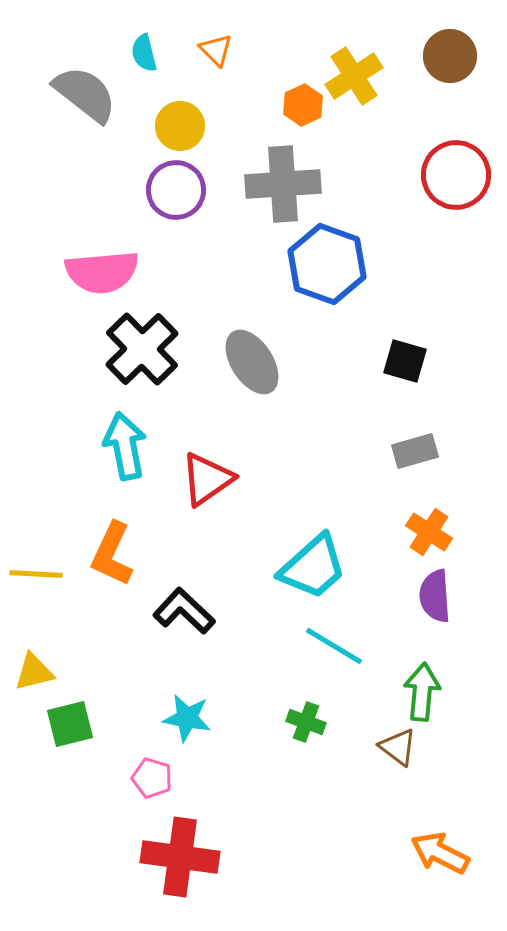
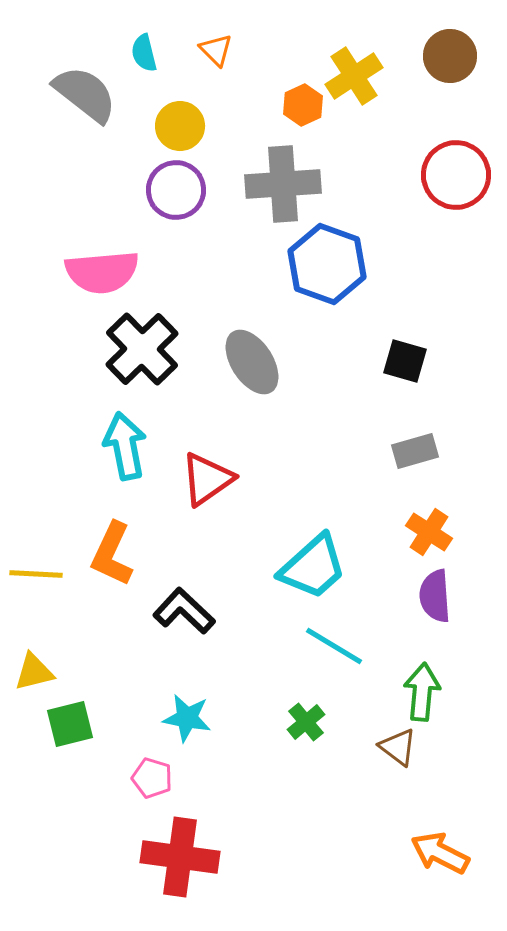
green cross: rotated 30 degrees clockwise
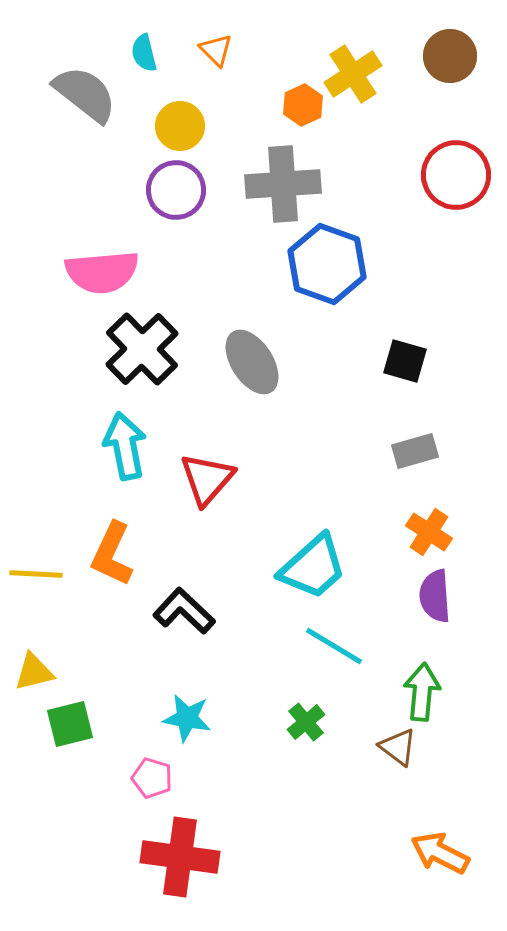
yellow cross: moved 1 px left, 2 px up
red triangle: rotated 14 degrees counterclockwise
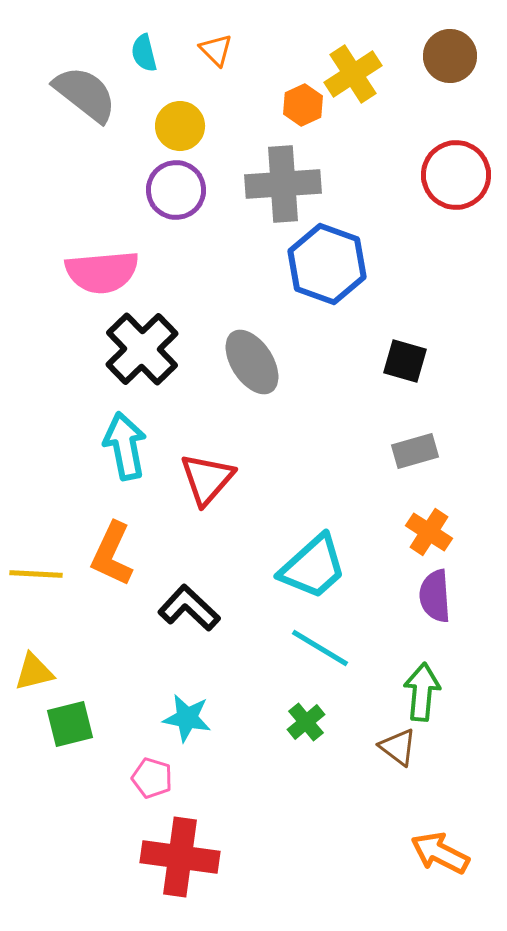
black L-shape: moved 5 px right, 3 px up
cyan line: moved 14 px left, 2 px down
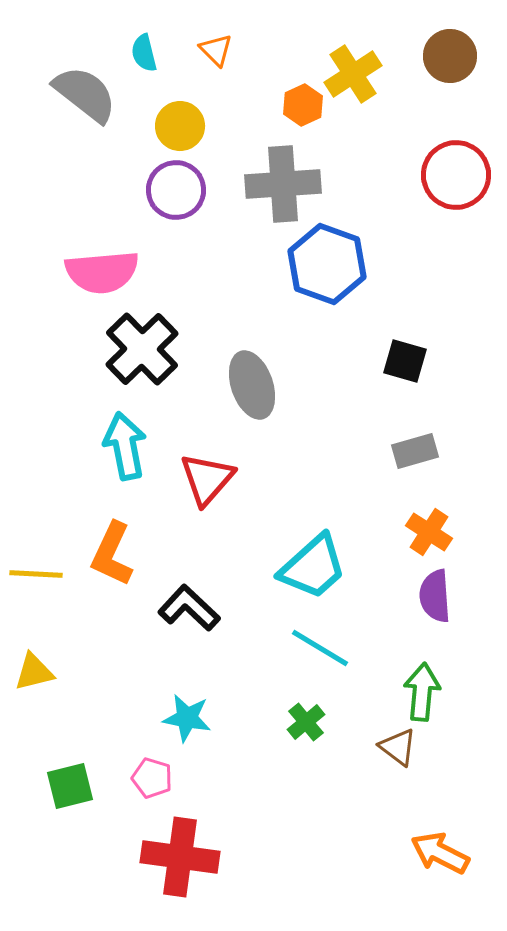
gray ellipse: moved 23 px down; rotated 14 degrees clockwise
green square: moved 62 px down
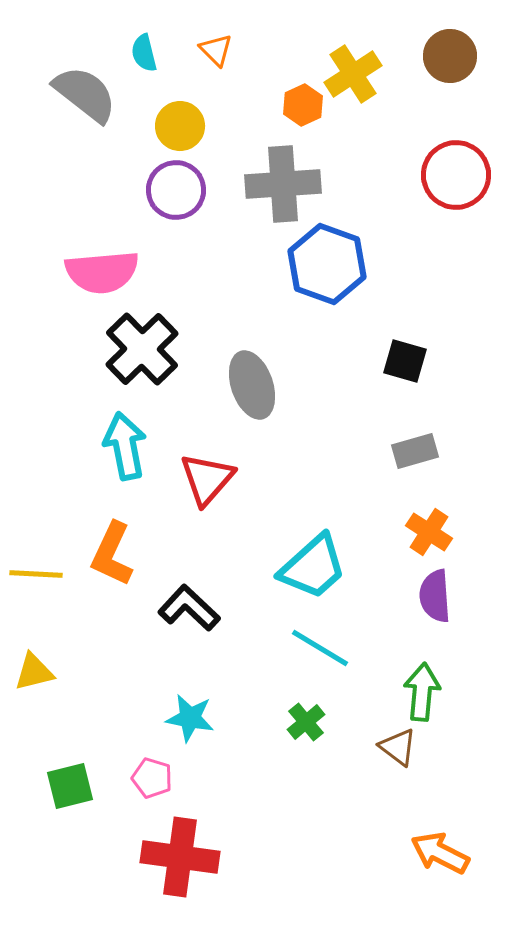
cyan star: moved 3 px right
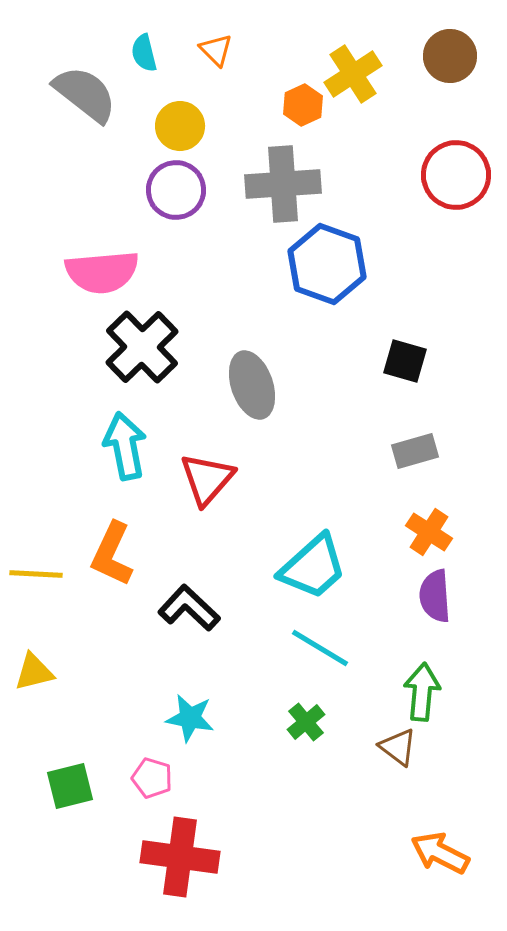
black cross: moved 2 px up
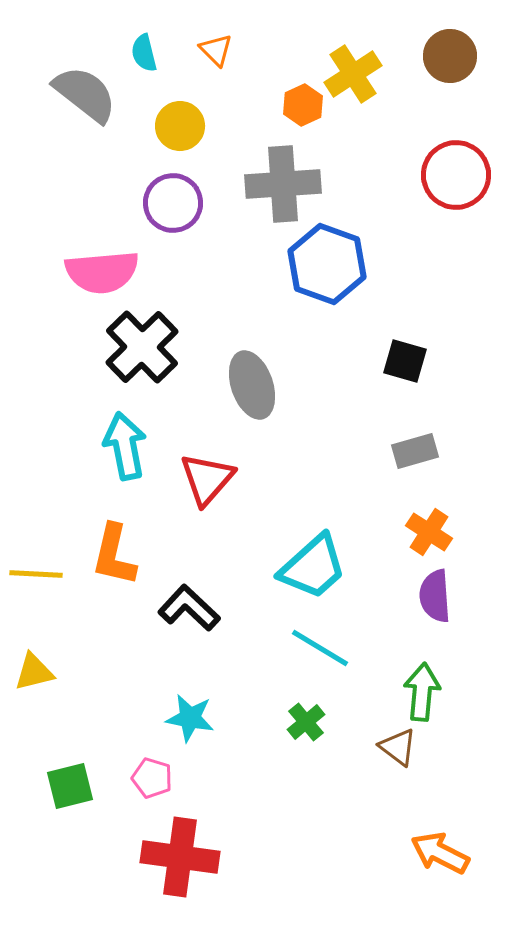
purple circle: moved 3 px left, 13 px down
orange L-shape: moved 2 px right, 1 px down; rotated 12 degrees counterclockwise
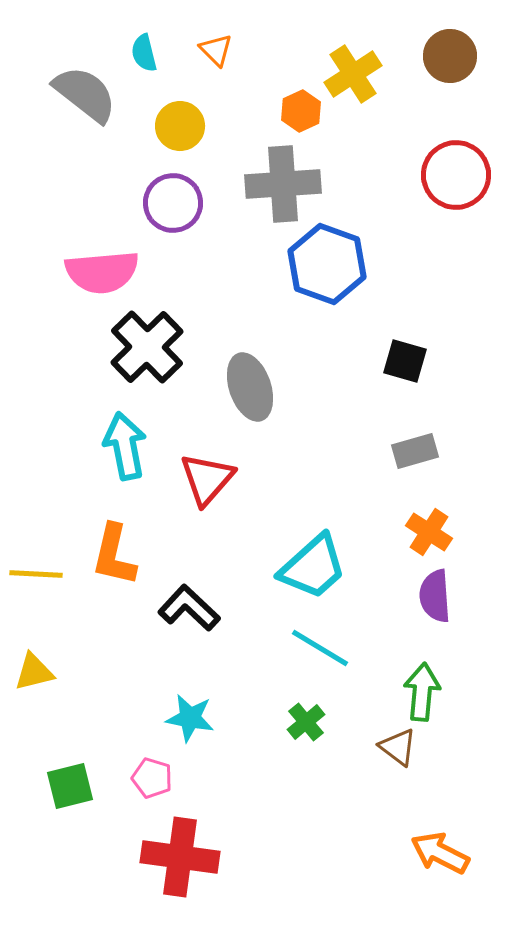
orange hexagon: moved 2 px left, 6 px down
black cross: moved 5 px right
gray ellipse: moved 2 px left, 2 px down
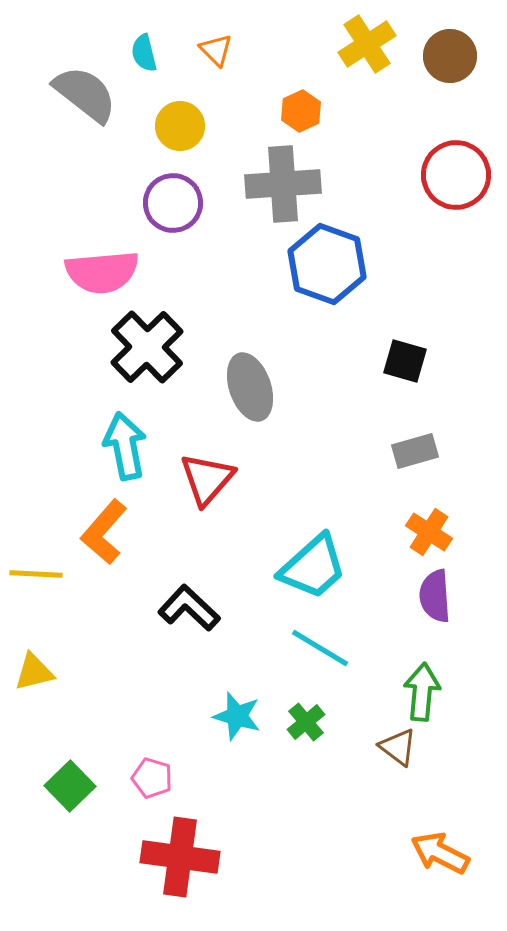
yellow cross: moved 14 px right, 30 px up
orange L-shape: moved 10 px left, 23 px up; rotated 28 degrees clockwise
cyan star: moved 47 px right, 2 px up; rotated 6 degrees clockwise
green square: rotated 30 degrees counterclockwise
